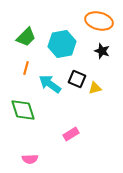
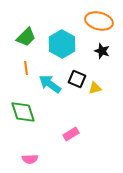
cyan hexagon: rotated 20 degrees counterclockwise
orange line: rotated 24 degrees counterclockwise
green diamond: moved 2 px down
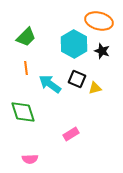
cyan hexagon: moved 12 px right
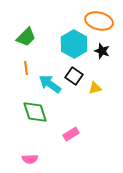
black square: moved 3 px left, 3 px up; rotated 12 degrees clockwise
green diamond: moved 12 px right
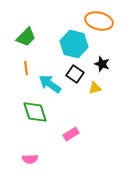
cyan hexagon: rotated 16 degrees counterclockwise
black star: moved 13 px down
black square: moved 1 px right, 2 px up
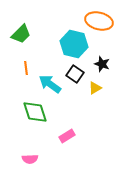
green trapezoid: moved 5 px left, 3 px up
yellow triangle: rotated 16 degrees counterclockwise
pink rectangle: moved 4 px left, 2 px down
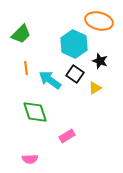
cyan hexagon: rotated 12 degrees clockwise
black star: moved 2 px left, 3 px up
cyan arrow: moved 4 px up
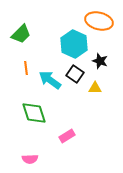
yellow triangle: rotated 32 degrees clockwise
green diamond: moved 1 px left, 1 px down
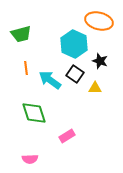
green trapezoid: rotated 30 degrees clockwise
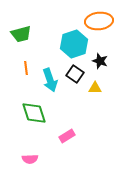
orange ellipse: rotated 20 degrees counterclockwise
cyan hexagon: rotated 16 degrees clockwise
cyan arrow: rotated 145 degrees counterclockwise
